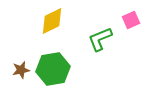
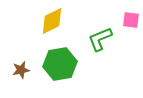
pink square: rotated 30 degrees clockwise
green hexagon: moved 7 px right, 5 px up
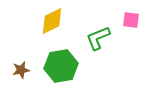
green L-shape: moved 2 px left, 1 px up
green hexagon: moved 1 px right, 2 px down
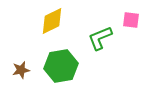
green L-shape: moved 2 px right
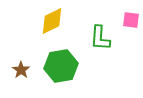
green L-shape: rotated 64 degrees counterclockwise
brown star: rotated 24 degrees counterclockwise
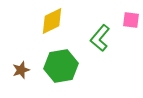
green L-shape: rotated 36 degrees clockwise
brown star: rotated 18 degrees clockwise
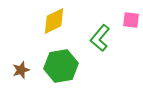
yellow diamond: moved 2 px right
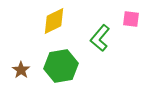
pink square: moved 1 px up
brown star: rotated 18 degrees counterclockwise
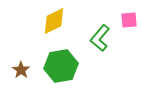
pink square: moved 2 px left, 1 px down; rotated 12 degrees counterclockwise
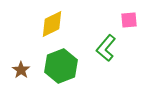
yellow diamond: moved 2 px left, 3 px down
green L-shape: moved 6 px right, 10 px down
green hexagon: rotated 12 degrees counterclockwise
